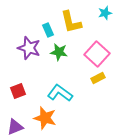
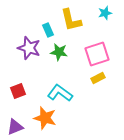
yellow L-shape: moved 2 px up
pink square: rotated 30 degrees clockwise
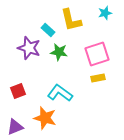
cyan rectangle: rotated 24 degrees counterclockwise
yellow rectangle: rotated 16 degrees clockwise
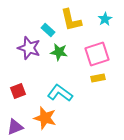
cyan star: moved 6 px down; rotated 16 degrees counterclockwise
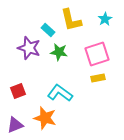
purple triangle: moved 2 px up
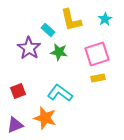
purple star: rotated 15 degrees clockwise
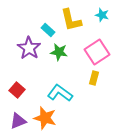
cyan star: moved 3 px left, 4 px up; rotated 24 degrees counterclockwise
pink square: moved 2 px up; rotated 15 degrees counterclockwise
yellow rectangle: moved 4 px left; rotated 64 degrees counterclockwise
red square: moved 1 px left, 1 px up; rotated 28 degrees counterclockwise
purple triangle: moved 3 px right, 4 px up
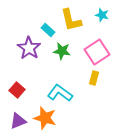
green star: moved 3 px right, 1 px up
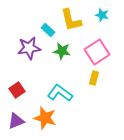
purple star: rotated 30 degrees clockwise
red square: rotated 14 degrees clockwise
purple triangle: moved 2 px left
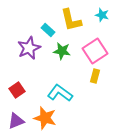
purple star: rotated 15 degrees counterclockwise
pink square: moved 2 px left, 1 px up
yellow rectangle: moved 1 px right, 2 px up
